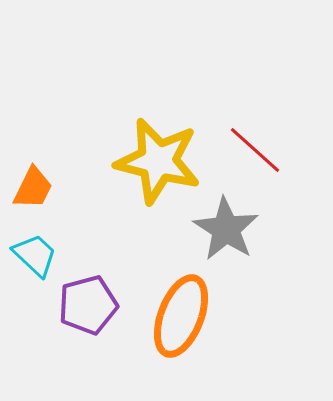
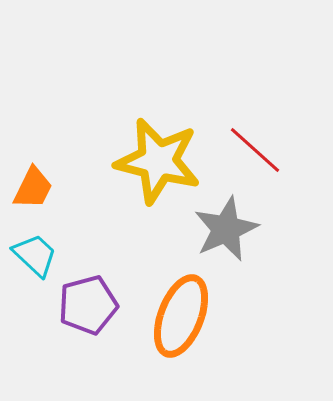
gray star: rotated 16 degrees clockwise
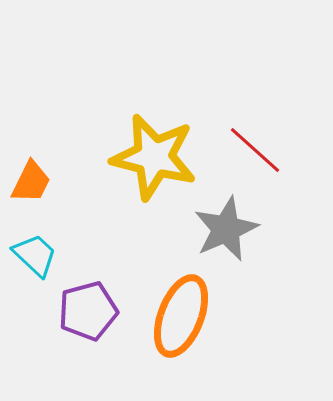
yellow star: moved 4 px left, 4 px up
orange trapezoid: moved 2 px left, 6 px up
purple pentagon: moved 6 px down
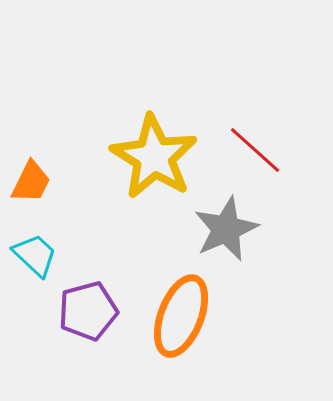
yellow star: rotated 18 degrees clockwise
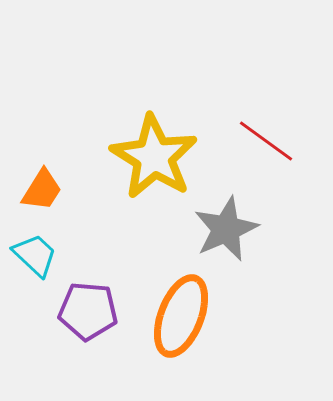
red line: moved 11 px right, 9 px up; rotated 6 degrees counterclockwise
orange trapezoid: moved 11 px right, 8 px down; rotated 6 degrees clockwise
purple pentagon: rotated 20 degrees clockwise
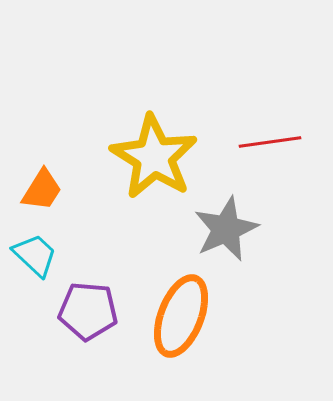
red line: moved 4 px right, 1 px down; rotated 44 degrees counterclockwise
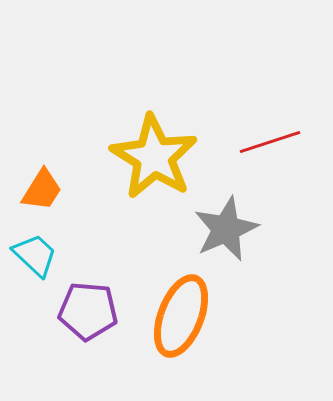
red line: rotated 10 degrees counterclockwise
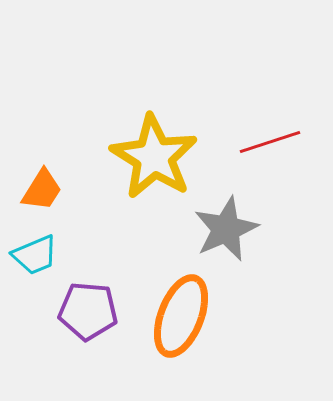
cyan trapezoid: rotated 114 degrees clockwise
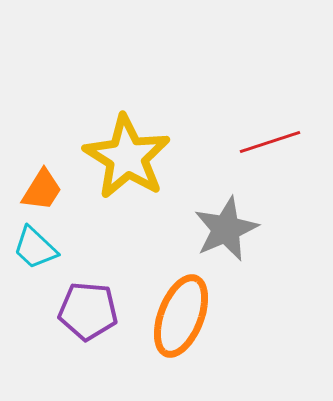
yellow star: moved 27 px left
cyan trapezoid: moved 7 px up; rotated 66 degrees clockwise
